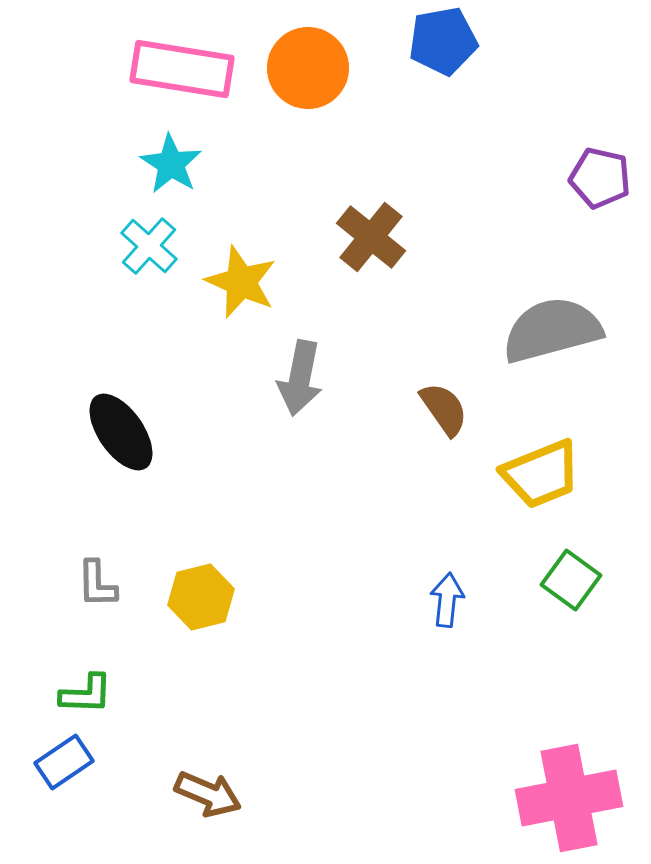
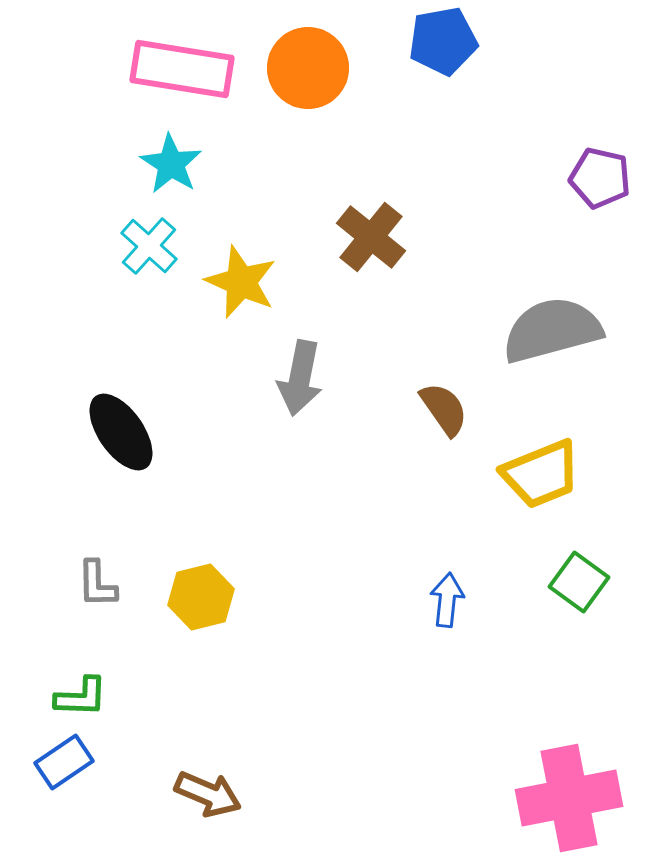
green square: moved 8 px right, 2 px down
green L-shape: moved 5 px left, 3 px down
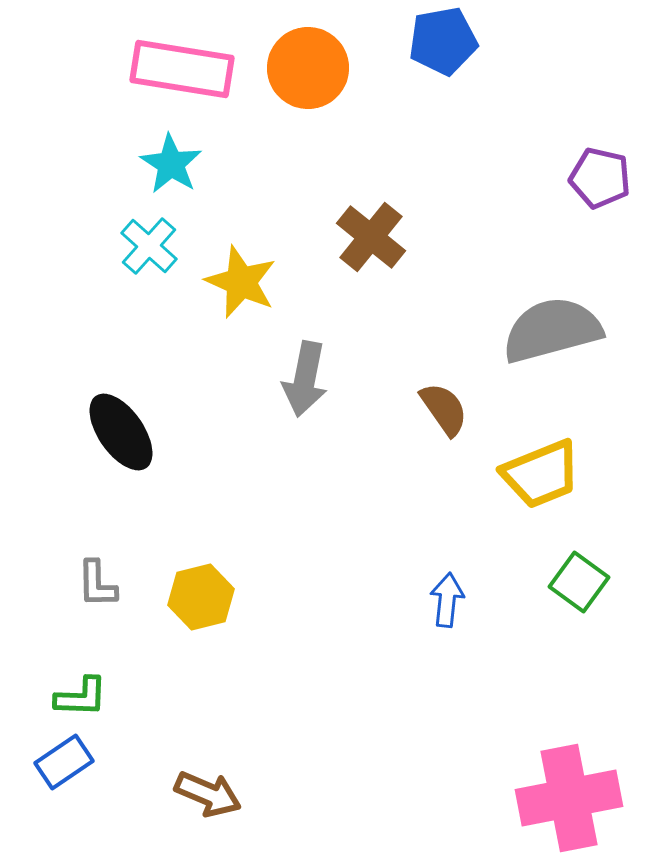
gray arrow: moved 5 px right, 1 px down
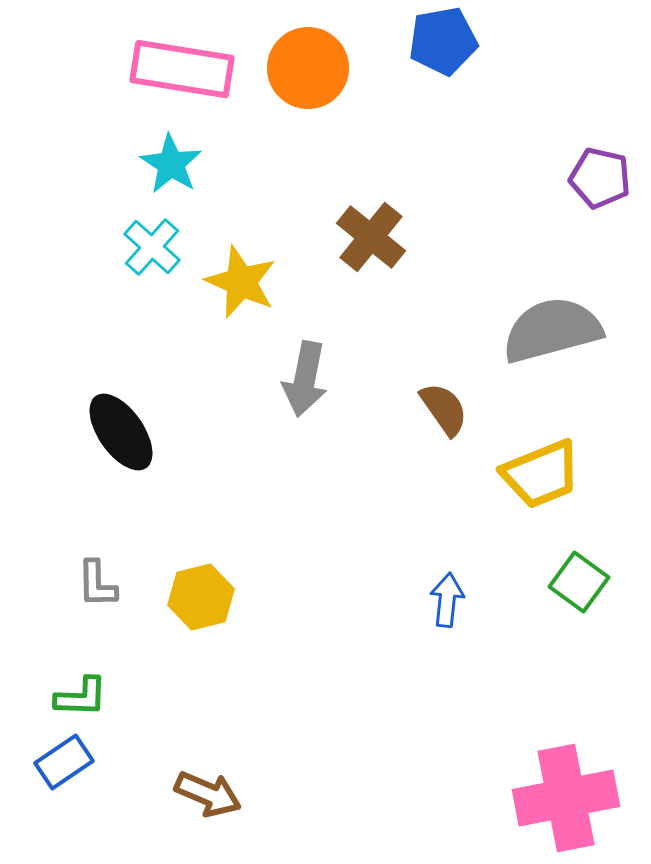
cyan cross: moved 3 px right, 1 px down
pink cross: moved 3 px left
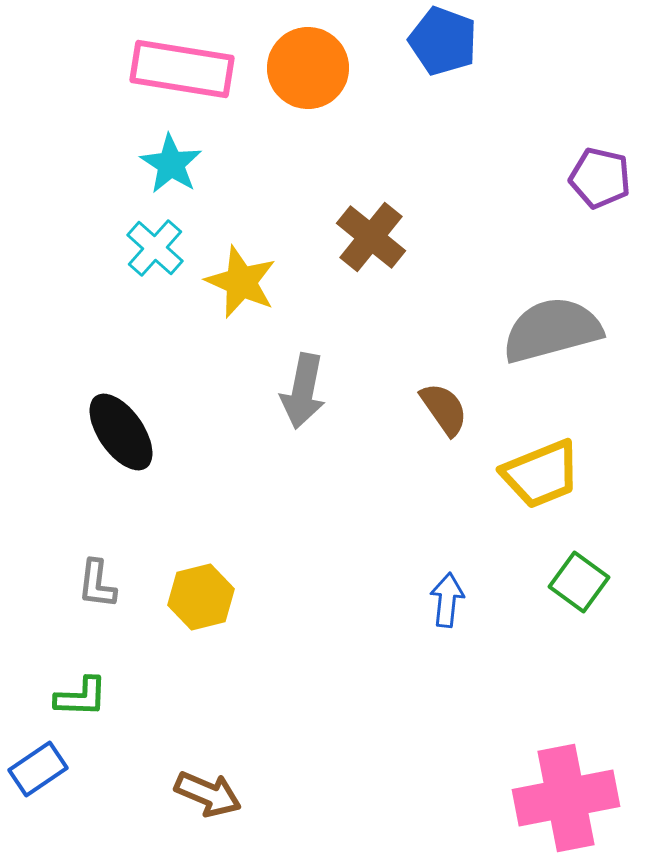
blue pentagon: rotated 30 degrees clockwise
cyan cross: moved 3 px right, 1 px down
gray arrow: moved 2 px left, 12 px down
gray L-shape: rotated 8 degrees clockwise
blue rectangle: moved 26 px left, 7 px down
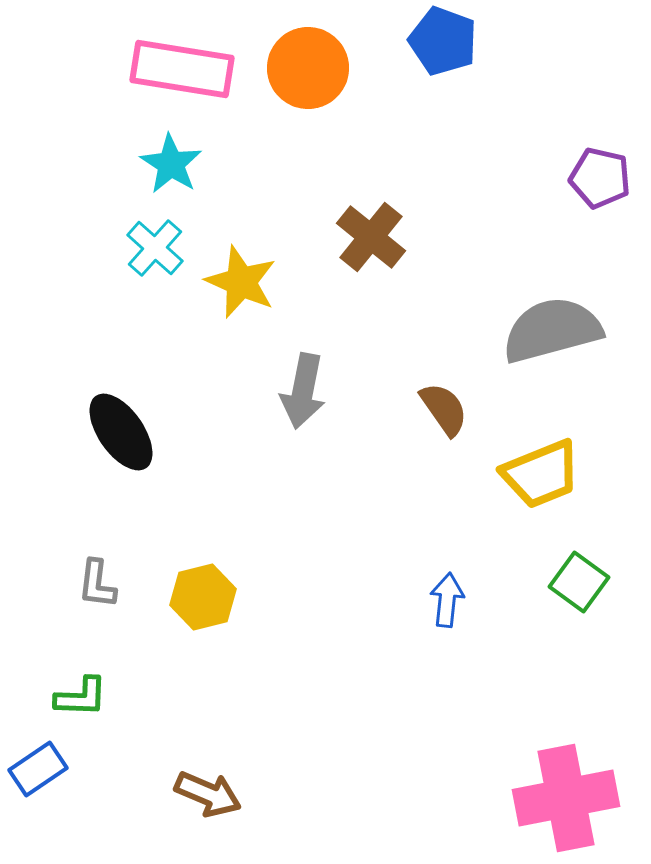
yellow hexagon: moved 2 px right
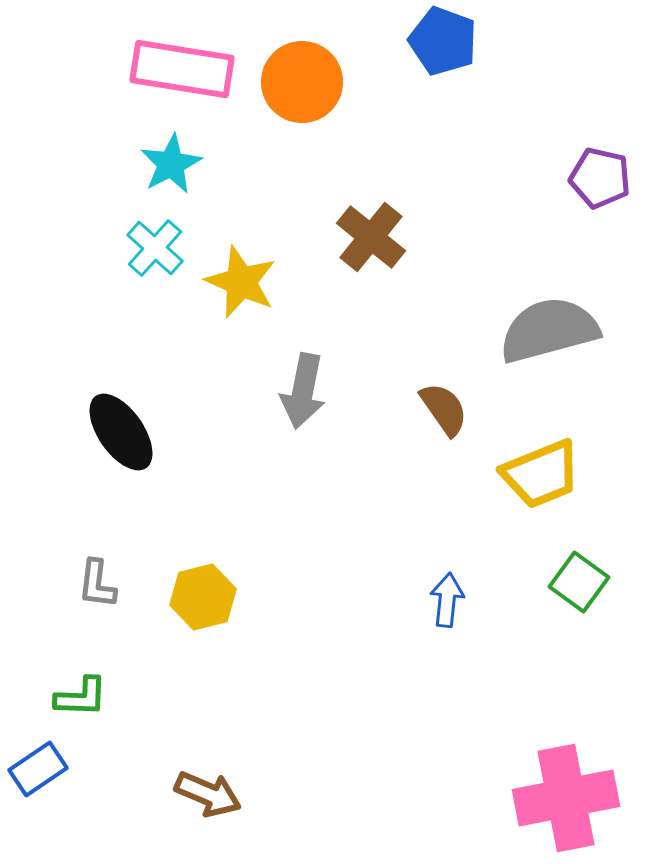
orange circle: moved 6 px left, 14 px down
cyan star: rotated 12 degrees clockwise
gray semicircle: moved 3 px left
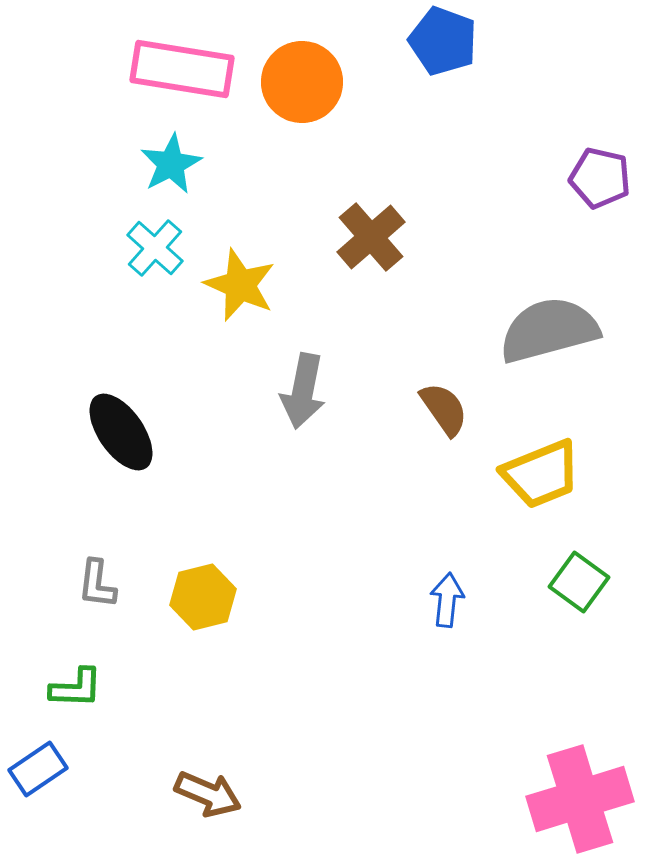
brown cross: rotated 10 degrees clockwise
yellow star: moved 1 px left, 3 px down
green L-shape: moved 5 px left, 9 px up
pink cross: moved 14 px right, 1 px down; rotated 6 degrees counterclockwise
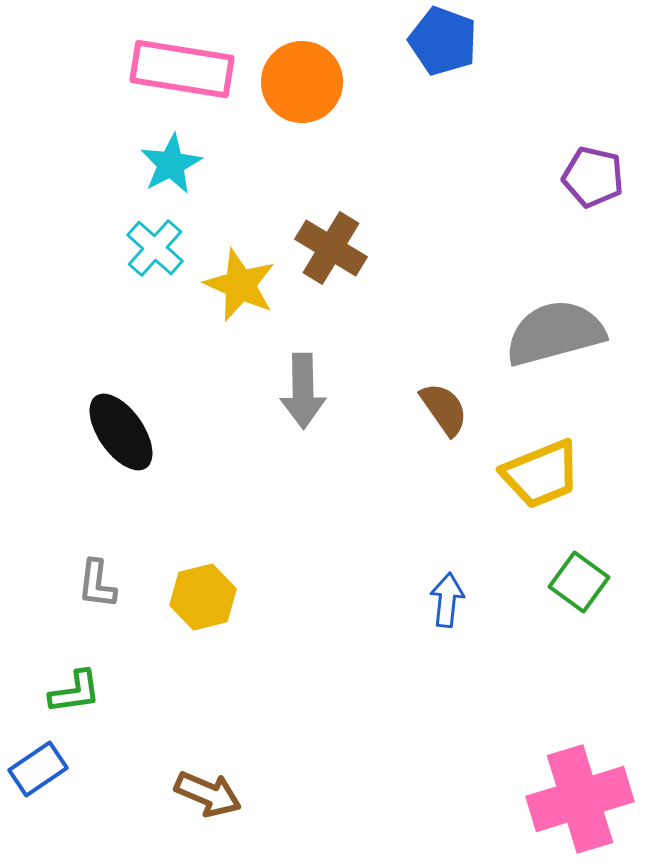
purple pentagon: moved 7 px left, 1 px up
brown cross: moved 40 px left, 11 px down; rotated 18 degrees counterclockwise
gray semicircle: moved 6 px right, 3 px down
gray arrow: rotated 12 degrees counterclockwise
green L-shape: moved 1 px left, 4 px down; rotated 10 degrees counterclockwise
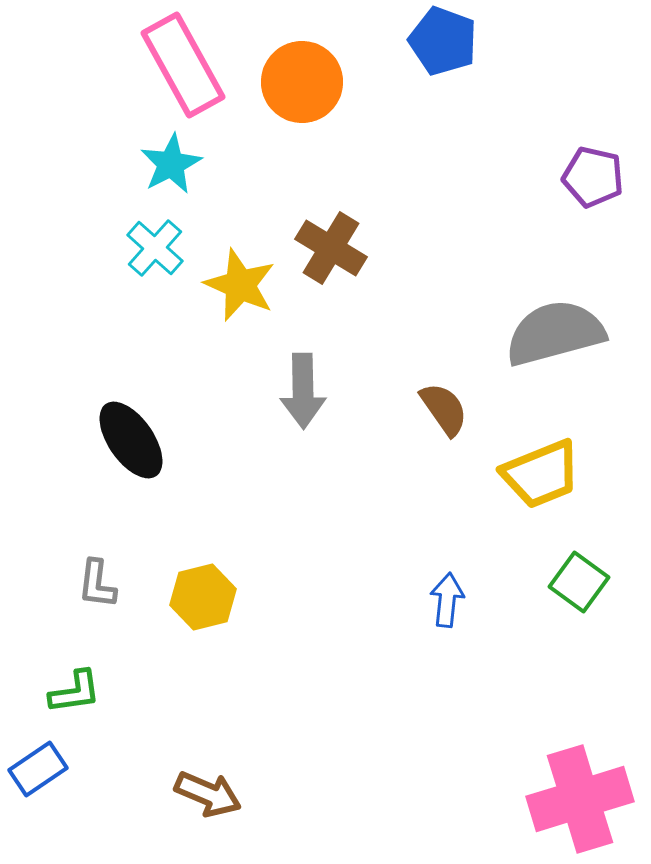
pink rectangle: moved 1 px right, 4 px up; rotated 52 degrees clockwise
black ellipse: moved 10 px right, 8 px down
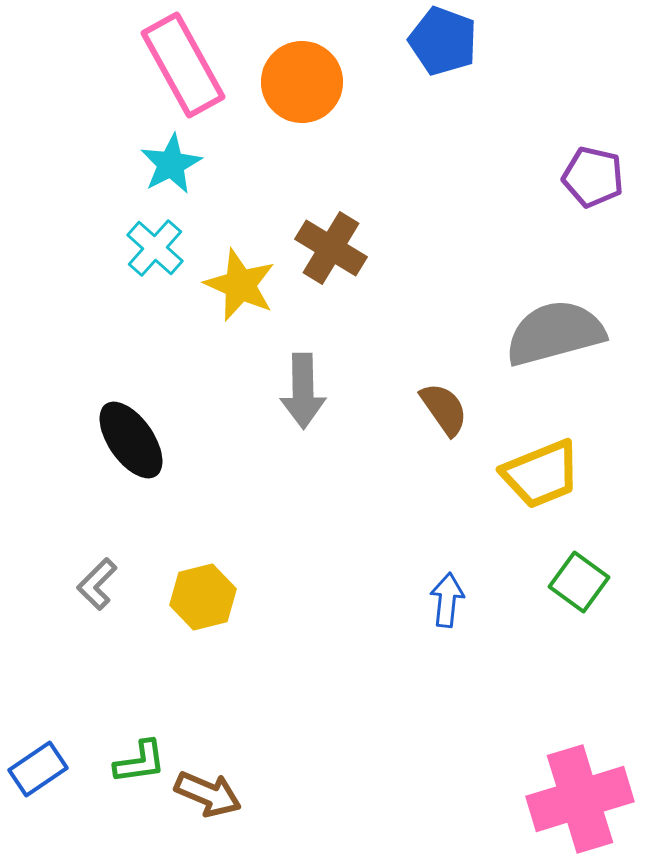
gray L-shape: rotated 38 degrees clockwise
green L-shape: moved 65 px right, 70 px down
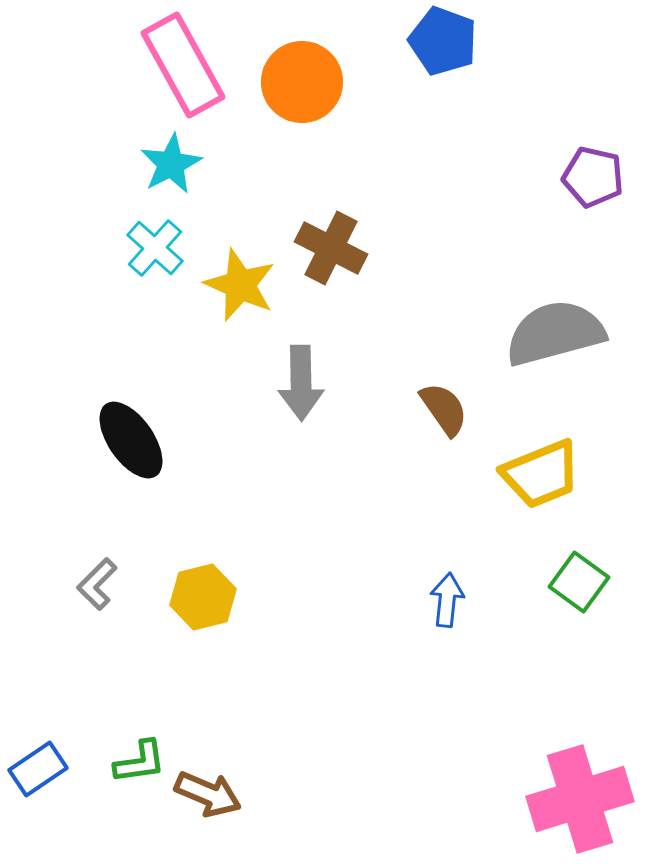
brown cross: rotated 4 degrees counterclockwise
gray arrow: moved 2 px left, 8 px up
